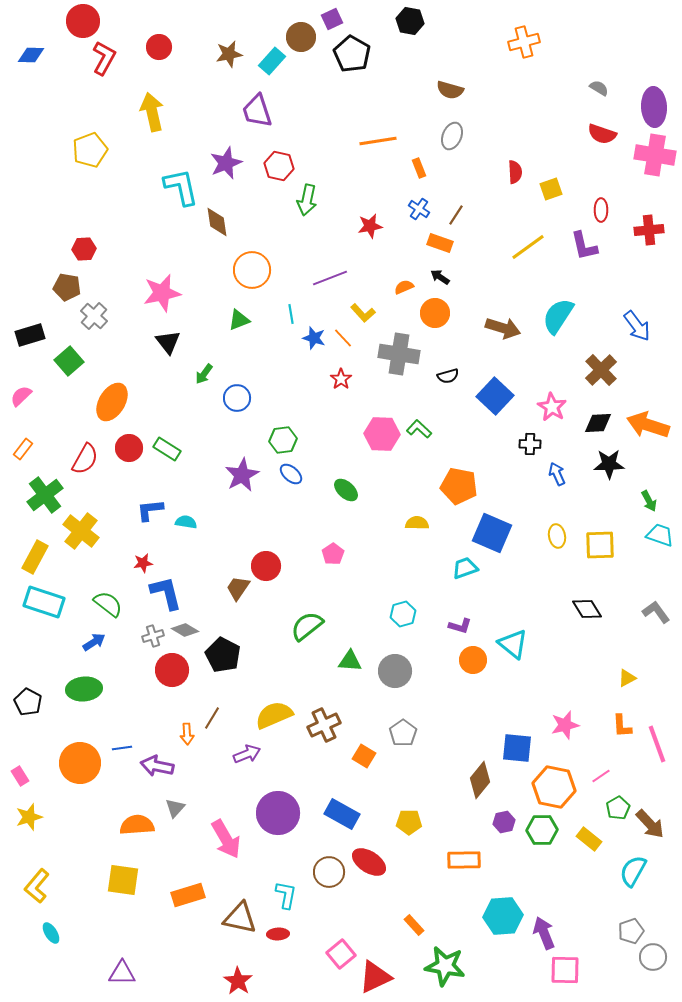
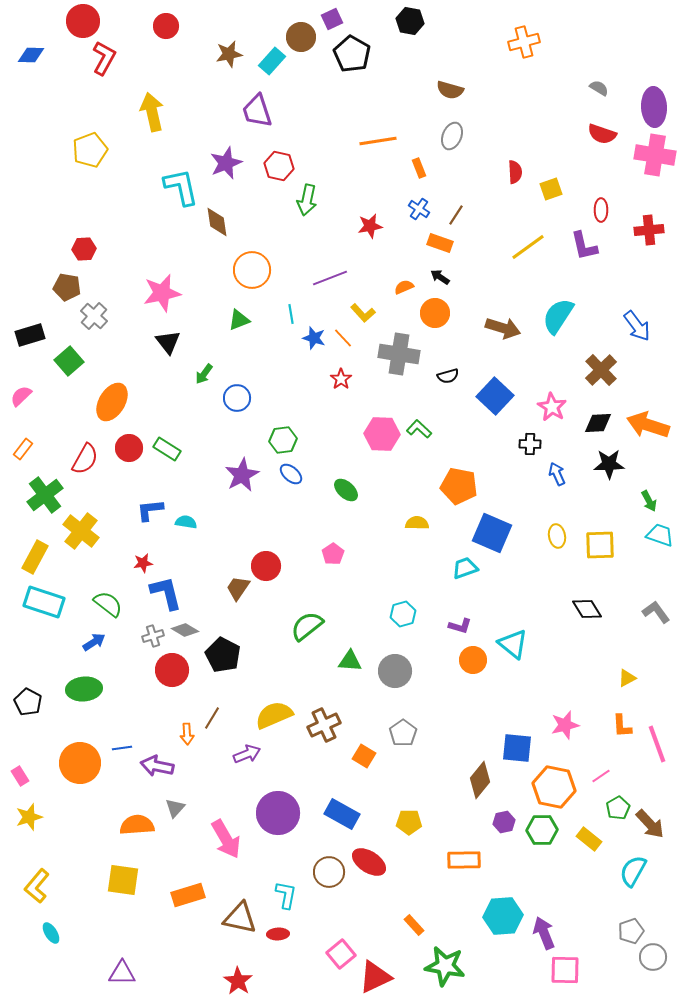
red circle at (159, 47): moved 7 px right, 21 px up
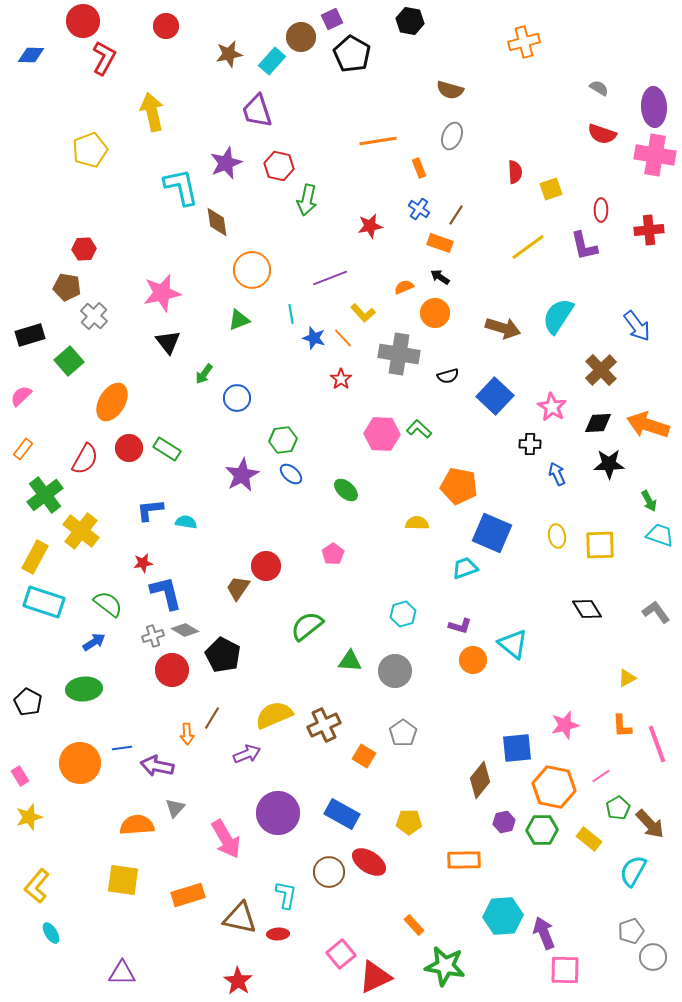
blue square at (517, 748): rotated 12 degrees counterclockwise
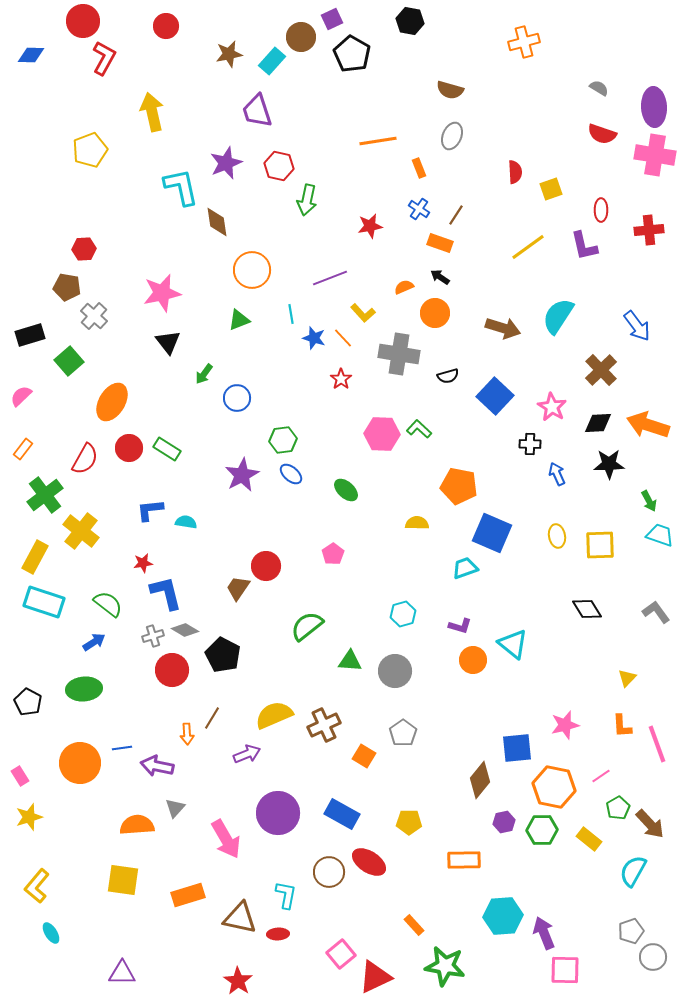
yellow triangle at (627, 678): rotated 18 degrees counterclockwise
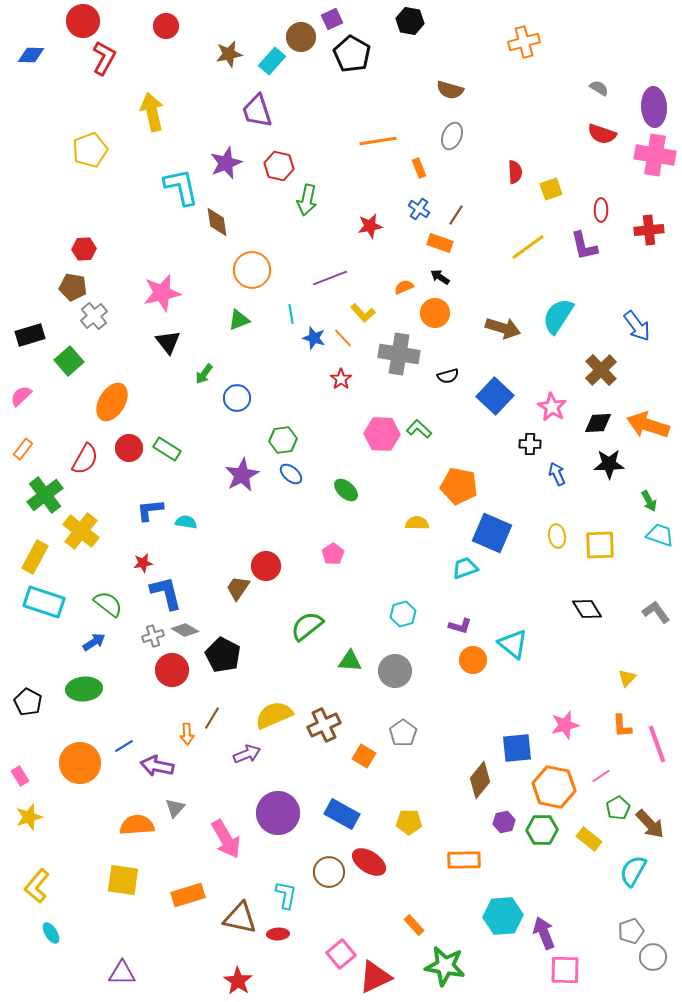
brown pentagon at (67, 287): moved 6 px right
gray cross at (94, 316): rotated 8 degrees clockwise
blue line at (122, 748): moved 2 px right, 2 px up; rotated 24 degrees counterclockwise
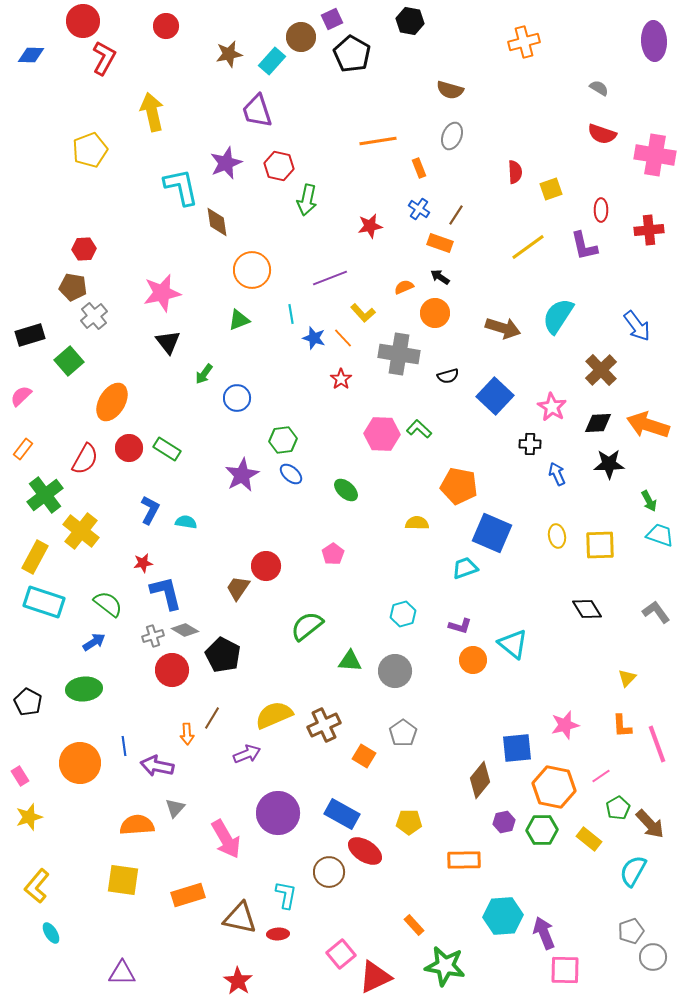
purple ellipse at (654, 107): moved 66 px up
blue L-shape at (150, 510): rotated 124 degrees clockwise
blue line at (124, 746): rotated 66 degrees counterclockwise
red ellipse at (369, 862): moved 4 px left, 11 px up
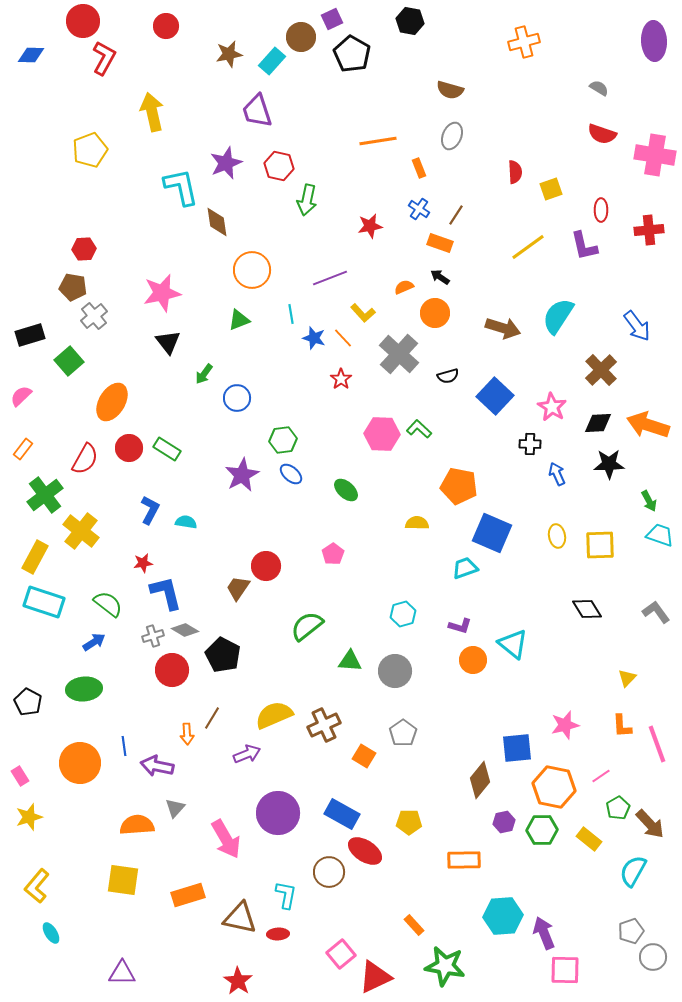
gray cross at (399, 354): rotated 33 degrees clockwise
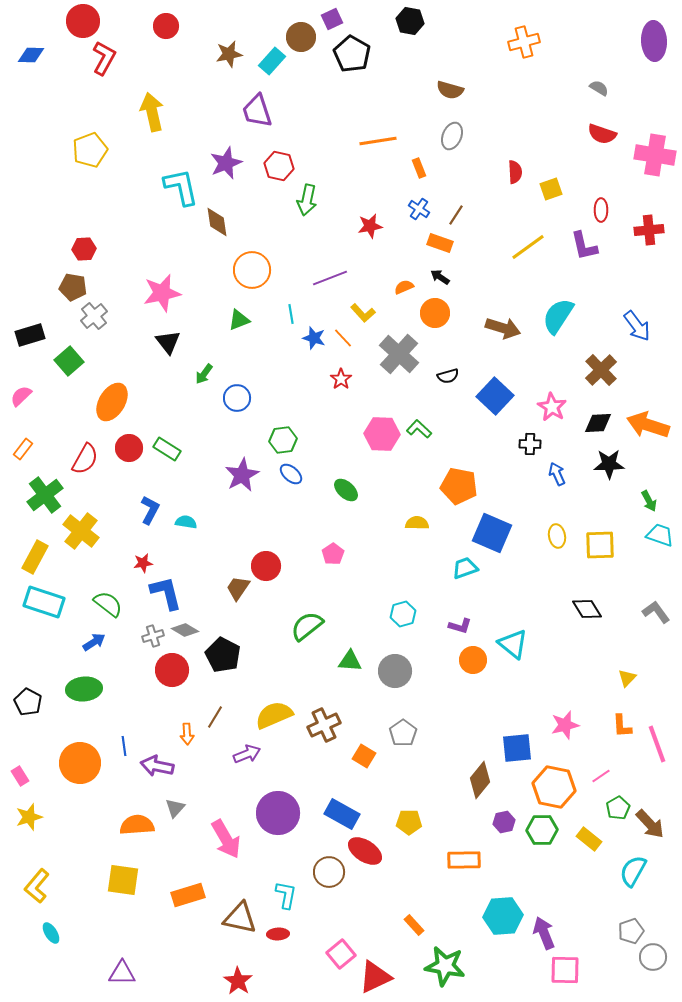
brown line at (212, 718): moved 3 px right, 1 px up
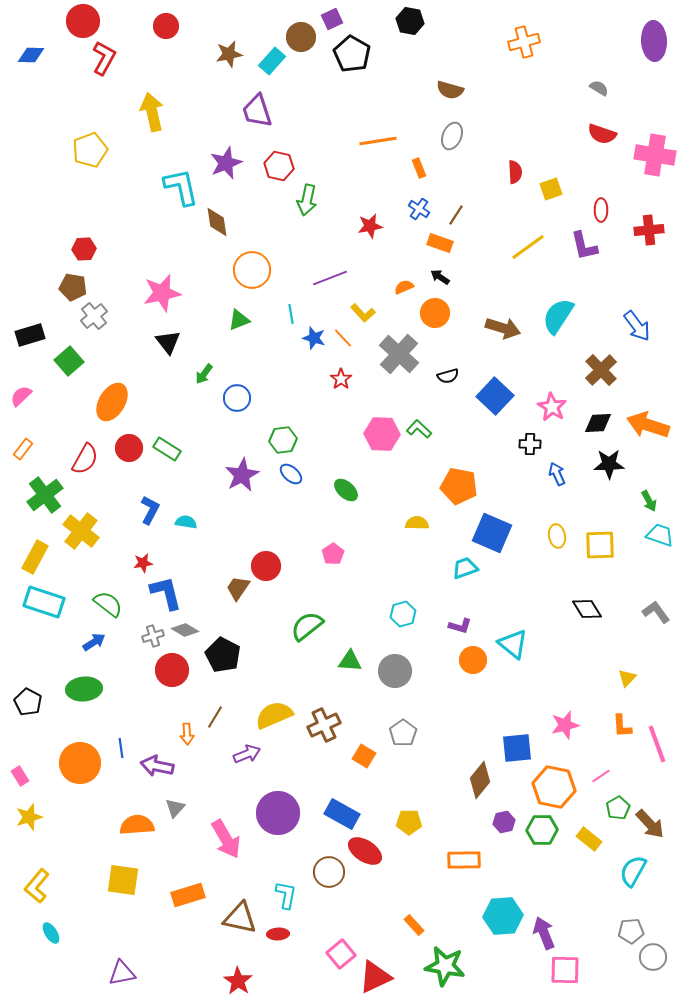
blue line at (124, 746): moved 3 px left, 2 px down
gray pentagon at (631, 931): rotated 15 degrees clockwise
purple triangle at (122, 973): rotated 12 degrees counterclockwise
